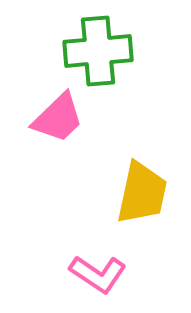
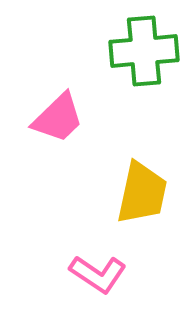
green cross: moved 46 px right
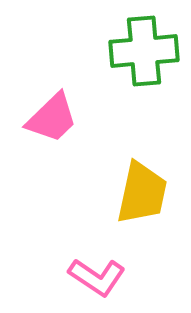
pink trapezoid: moved 6 px left
pink L-shape: moved 1 px left, 3 px down
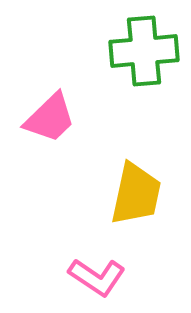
pink trapezoid: moved 2 px left
yellow trapezoid: moved 6 px left, 1 px down
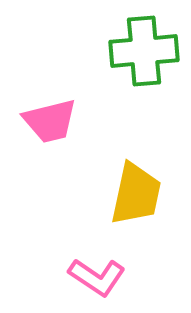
pink trapezoid: moved 3 px down; rotated 30 degrees clockwise
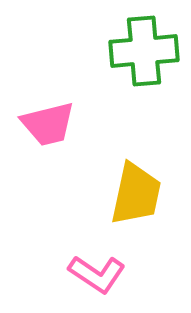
pink trapezoid: moved 2 px left, 3 px down
pink L-shape: moved 3 px up
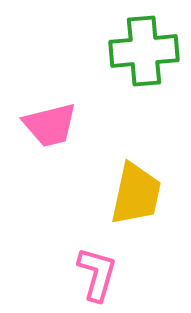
pink trapezoid: moved 2 px right, 1 px down
pink L-shape: rotated 108 degrees counterclockwise
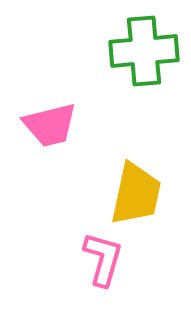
pink L-shape: moved 6 px right, 15 px up
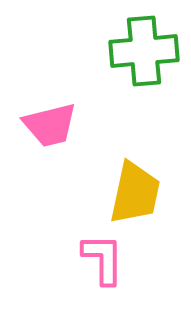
yellow trapezoid: moved 1 px left, 1 px up
pink L-shape: rotated 16 degrees counterclockwise
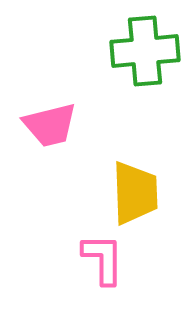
green cross: moved 1 px right
yellow trapezoid: rotated 14 degrees counterclockwise
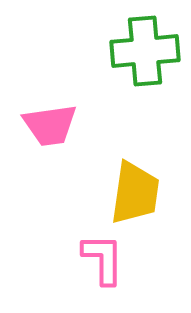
pink trapezoid: rotated 6 degrees clockwise
yellow trapezoid: rotated 10 degrees clockwise
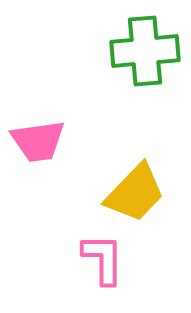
pink trapezoid: moved 12 px left, 16 px down
yellow trapezoid: rotated 36 degrees clockwise
